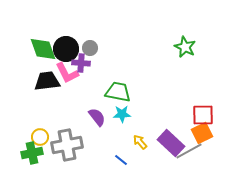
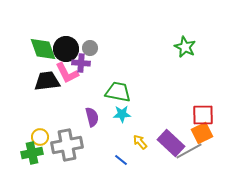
purple semicircle: moved 5 px left; rotated 24 degrees clockwise
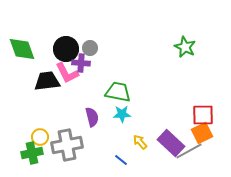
green diamond: moved 21 px left
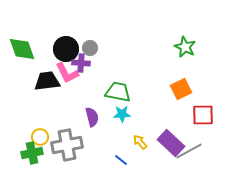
orange square: moved 21 px left, 44 px up
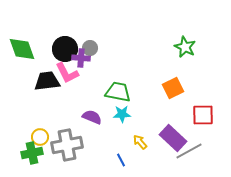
black circle: moved 1 px left
purple cross: moved 5 px up
orange square: moved 8 px left, 1 px up
purple semicircle: rotated 54 degrees counterclockwise
purple rectangle: moved 2 px right, 5 px up
blue line: rotated 24 degrees clockwise
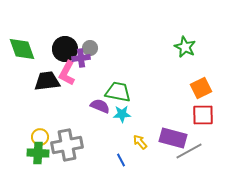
purple cross: rotated 12 degrees counterclockwise
pink L-shape: rotated 55 degrees clockwise
orange square: moved 28 px right
purple semicircle: moved 8 px right, 11 px up
purple rectangle: rotated 28 degrees counterclockwise
green cross: moved 6 px right; rotated 15 degrees clockwise
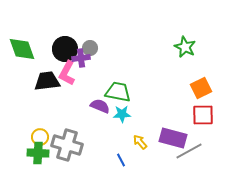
gray cross: rotated 28 degrees clockwise
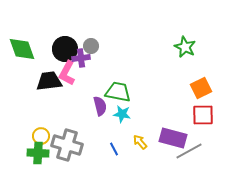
gray circle: moved 1 px right, 2 px up
black trapezoid: moved 2 px right
purple semicircle: rotated 54 degrees clockwise
cyan star: rotated 12 degrees clockwise
yellow circle: moved 1 px right, 1 px up
blue line: moved 7 px left, 11 px up
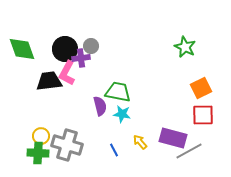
blue line: moved 1 px down
